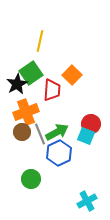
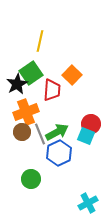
cyan cross: moved 1 px right, 2 px down
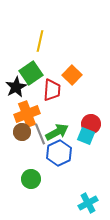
black star: moved 1 px left, 3 px down
orange cross: moved 1 px right, 2 px down
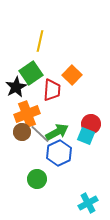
gray line: rotated 25 degrees counterclockwise
green circle: moved 6 px right
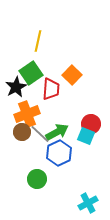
yellow line: moved 2 px left
red trapezoid: moved 1 px left, 1 px up
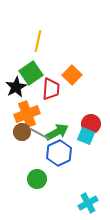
gray line: rotated 15 degrees counterclockwise
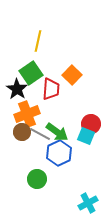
black star: moved 1 px right, 2 px down; rotated 10 degrees counterclockwise
green arrow: rotated 65 degrees clockwise
